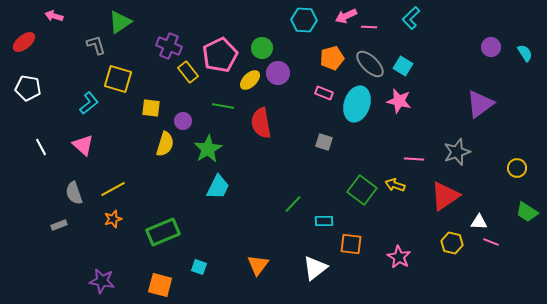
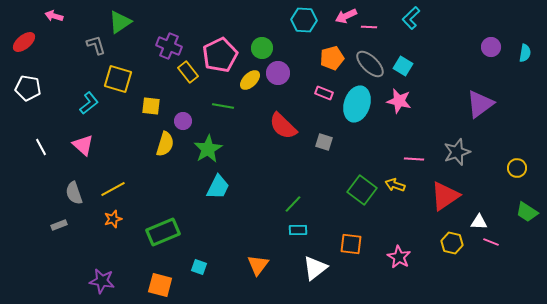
cyan semicircle at (525, 53): rotated 42 degrees clockwise
yellow square at (151, 108): moved 2 px up
red semicircle at (261, 123): moved 22 px right, 3 px down; rotated 36 degrees counterclockwise
cyan rectangle at (324, 221): moved 26 px left, 9 px down
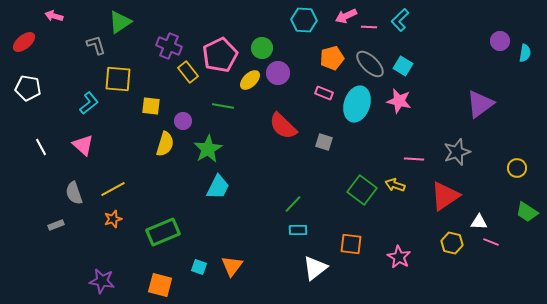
cyan L-shape at (411, 18): moved 11 px left, 2 px down
purple circle at (491, 47): moved 9 px right, 6 px up
yellow square at (118, 79): rotated 12 degrees counterclockwise
gray rectangle at (59, 225): moved 3 px left
orange triangle at (258, 265): moved 26 px left, 1 px down
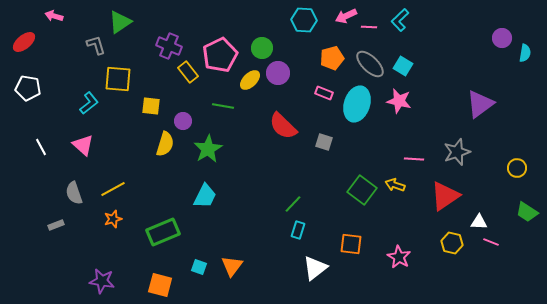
purple circle at (500, 41): moved 2 px right, 3 px up
cyan trapezoid at (218, 187): moved 13 px left, 9 px down
cyan rectangle at (298, 230): rotated 72 degrees counterclockwise
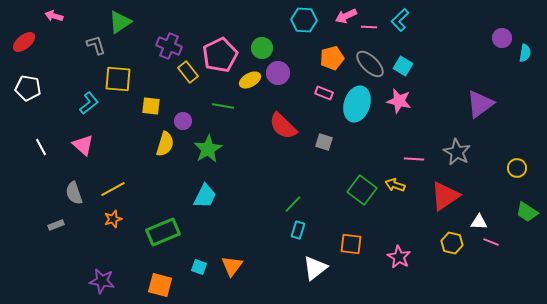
yellow ellipse at (250, 80): rotated 15 degrees clockwise
gray star at (457, 152): rotated 24 degrees counterclockwise
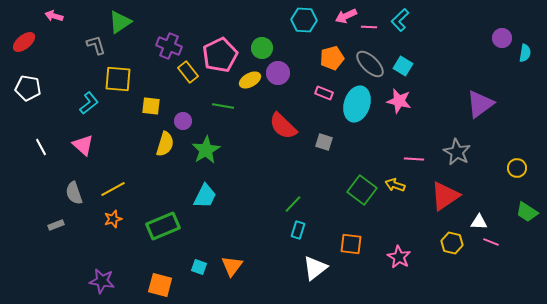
green star at (208, 149): moved 2 px left, 1 px down
green rectangle at (163, 232): moved 6 px up
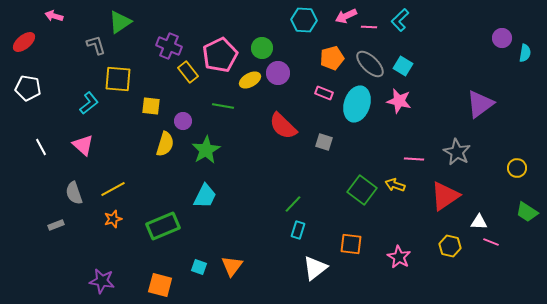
yellow hexagon at (452, 243): moved 2 px left, 3 px down
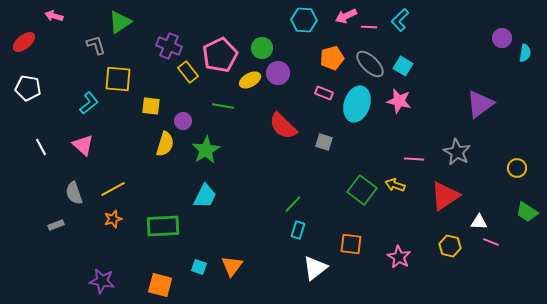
green rectangle at (163, 226): rotated 20 degrees clockwise
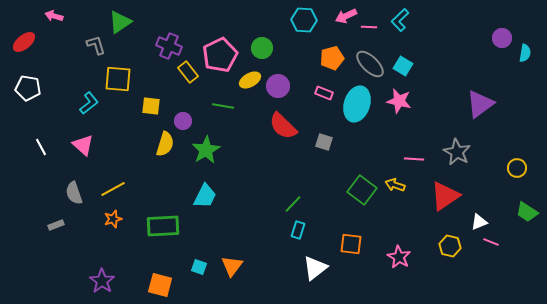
purple circle at (278, 73): moved 13 px down
white triangle at (479, 222): rotated 24 degrees counterclockwise
purple star at (102, 281): rotated 25 degrees clockwise
